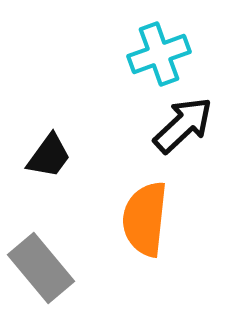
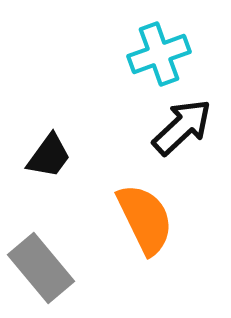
black arrow: moved 1 px left, 2 px down
orange semicircle: rotated 148 degrees clockwise
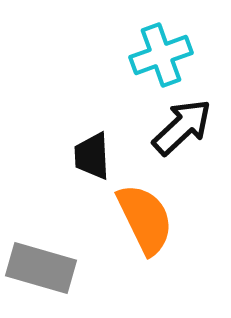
cyan cross: moved 2 px right, 1 px down
black trapezoid: moved 43 px right; rotated 141 degrees clockwise
gray rectangle: rotated 34 degrees counterclockwise
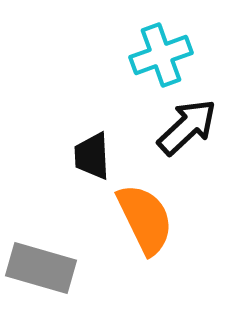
black arrow: moved 5 px right
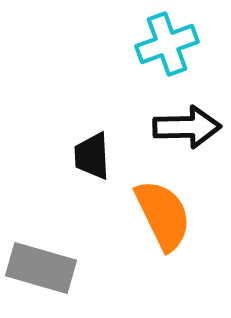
cyan cross: moved 6 px right, 11 px up
black arrow: rotated 42 degrees clockwise
orange semicircle: moved 18 px right, 4 px up
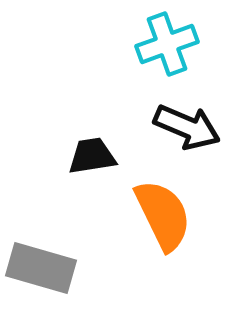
black arrow: rotated 24 degrees clockwise
black trapezoid: rotated 84 degrees clockwise
